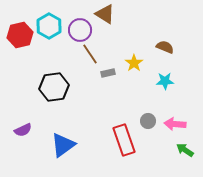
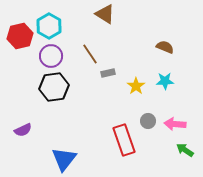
purple circle: moved 29 px left, 26 px down
red hexagon: moved 1 px down
yellow star: moved 2 px right, 23 px down
blue triangle: moved 1 px right, 14 px down; rotated 16 degrees counterclockwise
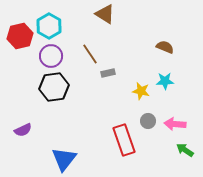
yellow star: moved 5 px right, 5 px down; rotated 24 degrees counterclockwise
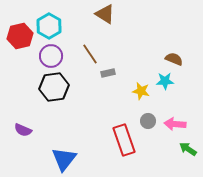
brown semicircle: moved 9 px right, 12 px down
purple semicircle: rotated 48 degrees clockwise
green arrow: moved 3 px right, 1 px up
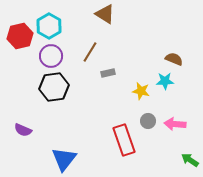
brown line: moved 2 px up; rotated 65 degrees clockwise
green arrow: moved 2 px right, 11 px down
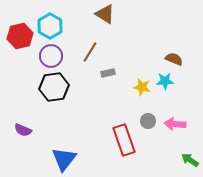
cyan hexagon: moved 1 px right
yellow star: moved 1 px right, 4 px up
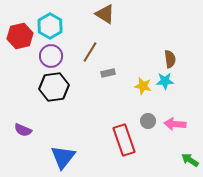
brown semicircle: moved 4 px left; rotated 60 degrees clockwise
yellow star: moved 1 px right, 1 px up
blue triangle: moved 1 px left, 2 px up
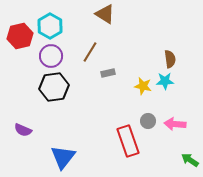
red rectangle: moved 4 px right, 1 px down
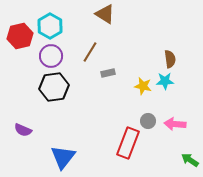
red rectangle: moved 2 px down; rotated 40 degrees clockwise
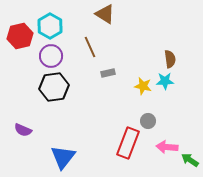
brown line: moved 5 px up; rotated 55 degrees counterclockwise
pink arrow: moved 8 px left, 23 px down
